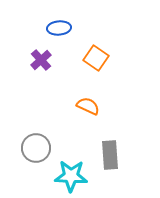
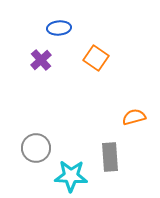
orange semicircle: moved 46 px right, 11 px down; rotated 40 degrees counterclockwise
gray rectangle: moved 2 px down
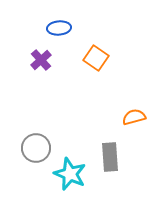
cyan star: moved 1 px left, 2 px up; rotated 20 degrees clockwise
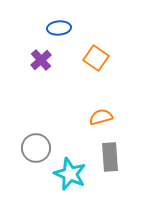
orange semicircle: moved 33 px left
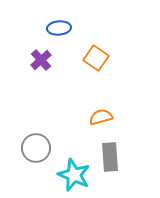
cyan star: moved 4 px right, 1 px down
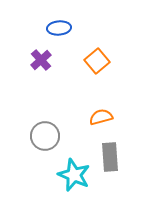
orange square: moved 1 px right, 3 px down; rotated 15 degrees clockwise
gray circle: moved 9 px right, 12 px up
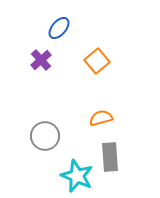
blue ellipse: rotated 45 degrees counterclockwise
orange semicircle: moved 1 px down
cyan star: moved 3 px right, 1 px down
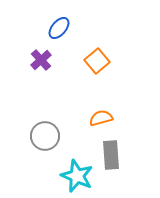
gray rectangle: moved 1 px right, 2 px up
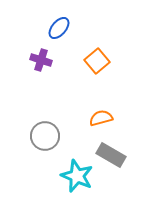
purple cross: rotated 30 degrees counterclockwise
gray rectangle: rotated 56 degrees counterclockwise
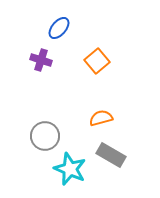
cyan star: moved 7 px left, 7 px up
